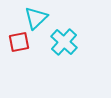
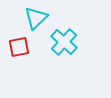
red square: moved 5 px down
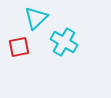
cyan cross: rotated 12 degrees counterclockwise
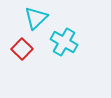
red square: moved 3 px right, 2 px down; rotated 35 degrees counterclockwise
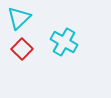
cyan triangle: moved 17 px left
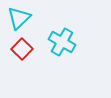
cyan cross: moved 2 px left
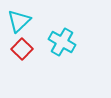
cyan triangle: moved 3 px down
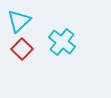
cyan cross: rotated 8 degrees clockwise
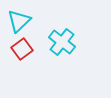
red square: rotated 10 degrees clockwise
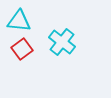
cyan triangle: rotated 50 degrees clockwise
